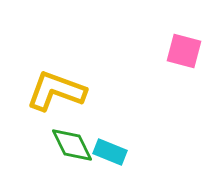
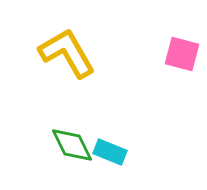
pink square: moved 2 px left, 3 px down
yellow L-shape: moved 11 px right, 38 px up; rotated 40 degrees clockwise
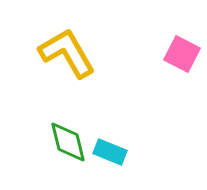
pink square: rotated 12 degrees clockwise
green diamond: moved 4 px left, 3 px up; rotated 12 degrees clockwise
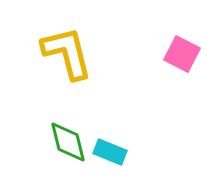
yellow L-shape: rotated 16 degrees clockwise
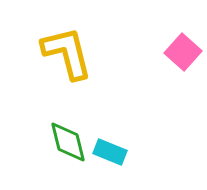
pink square: moved 1 px right, 2 px up; rotated 15 degrees clockwise
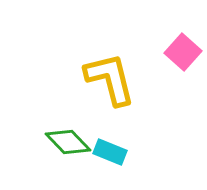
yellow L-shape: moved 43 px right, 26 px down
green diamond: rotated 30 degrees counterclockwise
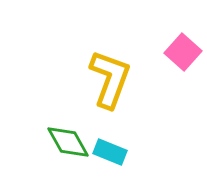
yellow L-shape: rotated 34 degrees clockwise
green diamond: rotated 15 degrees clockwise
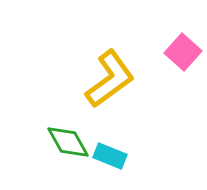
yellow L-shape: rotated 34 degrees clockwise
cyan rectangle: moved 4 px down
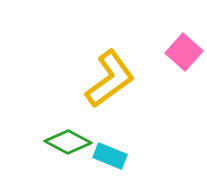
pink square: moved 1 px right
green diamond: rotated 33 degrees counterclockwise
